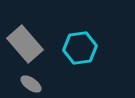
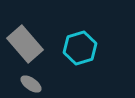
cyan hexagon: rotated 8 degrees counterclockwise
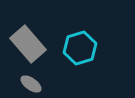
gray rectangle: moved 3 px right
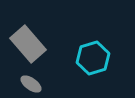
cyan hexagon: moved 13 px right, 10 px down
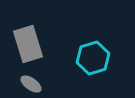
gray rectangle: rotated 24 degrees clockwise
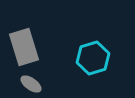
gray rectangle: moved 4 px left, 3 px down
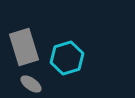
cyan hexagon: moved 26 px left
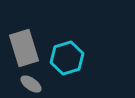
gray rectangle: moved 1 px down
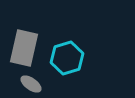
gray rectangle: rotated 30 degrees clockwise
